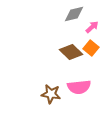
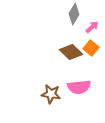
gray diamond: rotated 45 degrees counterclockwise
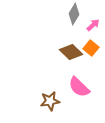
pink arrow: moved 1 px right, 2 px up
pink semicircle: rotated 50 degrees clockwise
brown star: moved 1 px left, 7 px down; rotated 18 degrees counterclockwise
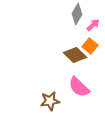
gray diamond: moved 3 px right
orange square: moved 1 px left, 2 px up
brown diamond: moved 4 px right, 3 px down
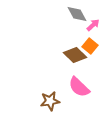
gray diamond: rotated 60 degrees counterclockwise
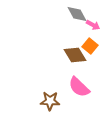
pink arrow: rotated 72 degrees clockwise
brown diamond: rotated 15 degrees clockwise
brown star: rotated 12 degrees clockwise
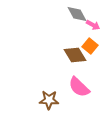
brown star: moved 1 px left, 1 px up
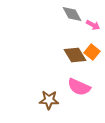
gray diamond: moved 5 px left
orange square: moved 2 px right, 6 px down
pink semicircle: rotated 20 degrees counterclockwise
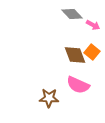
gray diamond: rotated 15 degrees counterclockwise
brown diamond: rotated 10 degrees clockwise
pink semicircle: moved 1 px left, 2 px up
brown star: moved 2 px up
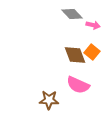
pink arrow: rotated 16 degrees counterclockwise
brown star: moved 2 px down
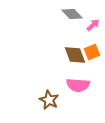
pink arrow: rotated 56 degrees counterclockwise
orange square: rotated 28 degrees clockwise
pink semicircle: rotated 20 degrees counterclockwise
brown star: rotated 24 degrees clockwise
